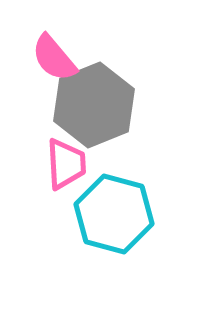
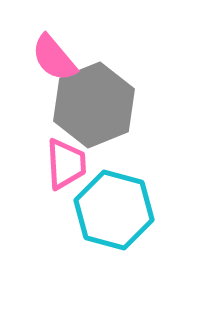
cyan hexagon: moved 4 px up
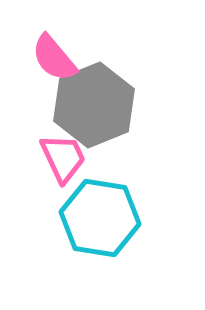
pink trapezoid: moved 3 px left, 6 px up; rotated 22 degrees counterclockwise
cyan hexagon: moved 14 px left, 8 px down; rotated 6 degrees counterclockwise
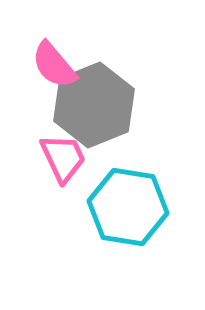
pink semicircle: moved 7 px down
cyan hexagon: moved 28 px right, 11 px up
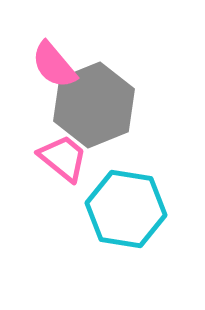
pink trapezoid: rotated 26 degrees counterclockwise
cyan hexagon: moved 2 px left, 2 px down
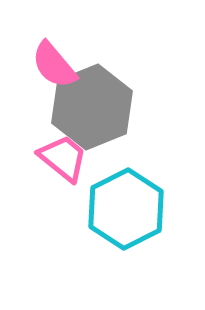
gray hexagon: moved 2 px left, 2 px down
cyan hexagon: rotated 24 degrees clockwise
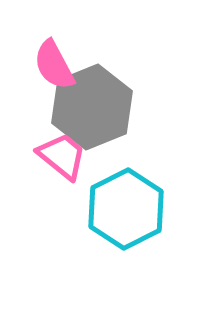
pink semicircle: rotated 12 degrees clockwise
pink trapezoid: moved 1 px left, 2 px up
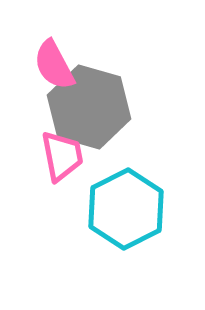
gray hexagon: moved 3 px left; rotated 22 degrees counterclockwise
pink trapezoid: rotated 40 degrees clockwise
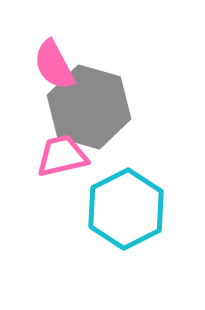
pink trapezoid: rotated 92 degrees counterclockwise
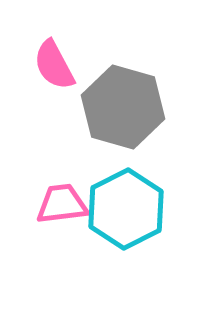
gray hexagon: moved 34 px right
pink trapezoid: moved 48 px down; rotated 6 degrees clockwise
